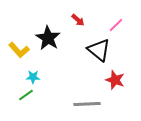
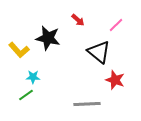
black star: rotated 20 degrees counterclockwise
black triangle: moved 2 px down
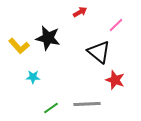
red arrow: moved 2 px right, 8 px up; rotated 72 degrees counterclockwise
yellow L-shape: moved 4 px up
green line: moved 25 px right, 13 px down
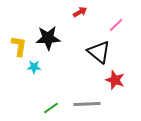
black star: rotated 15 degrees counterclockwise
yellow L-shape: rotated 130 degrees counterclockwise
cyan star: moved 1 px right, 10 px up
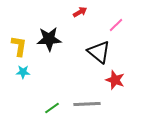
black star: moved 1 px right, 1 px down
cyan star: moved 11 px left, 5 px down
green line: moved 1 px right
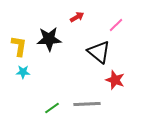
red arrow: moved 3 px left, 5 px down
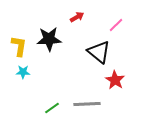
red star: rotated 12 degrees clockwise
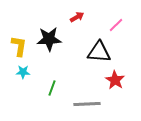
black triangle: rotated 35 degrees counterclockwise
green line: moved 20 px up; rotated 35 degrees counterclockwise
